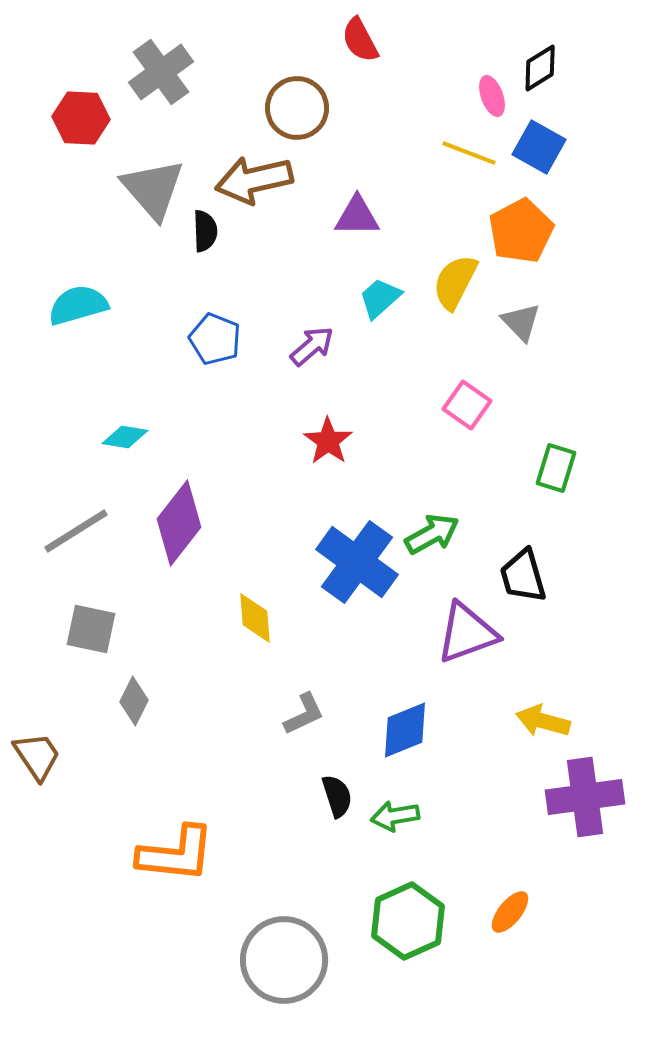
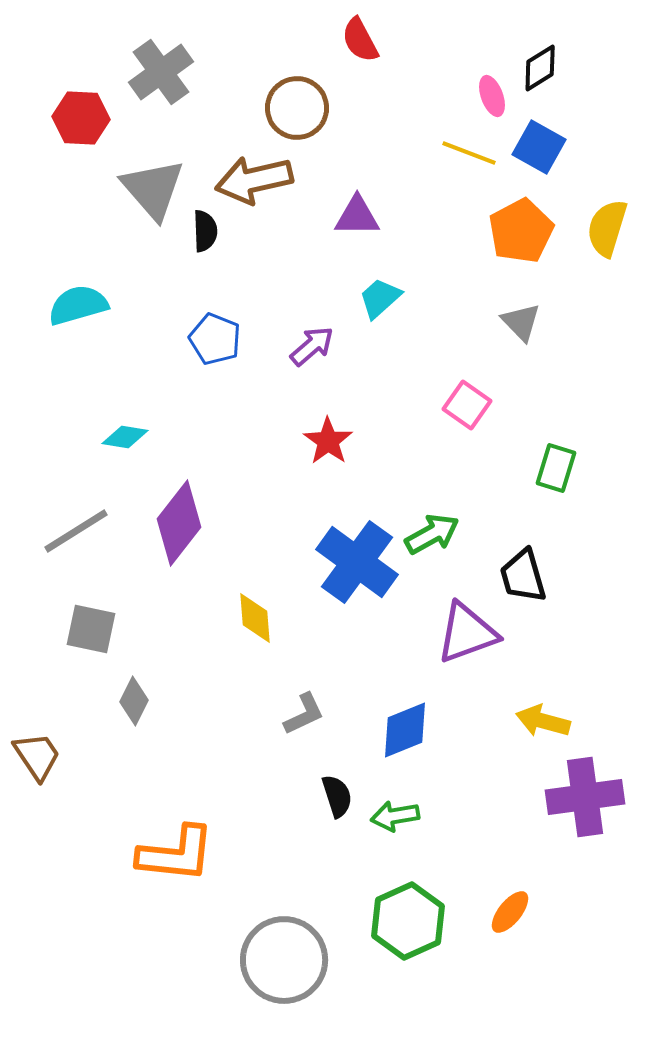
yellow semicircle at (455, 282): moved 152 px right, 54 px up; rotated 10 degrees counterclockwise
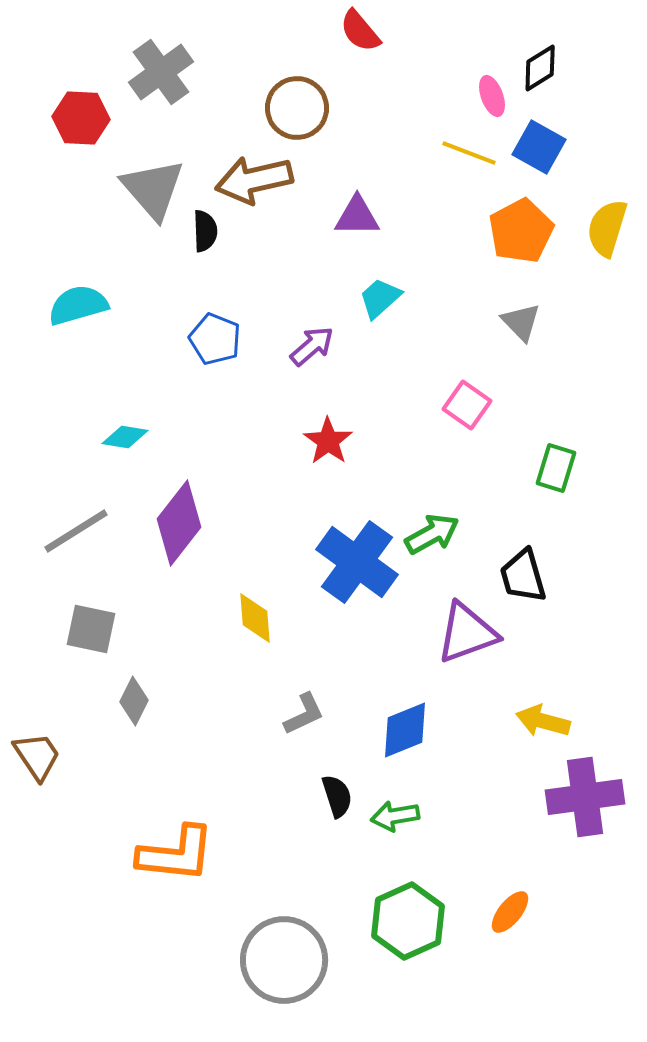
red semicircle at (360, 40): moved 9 px up; rotated 12 degrees counterclockwise
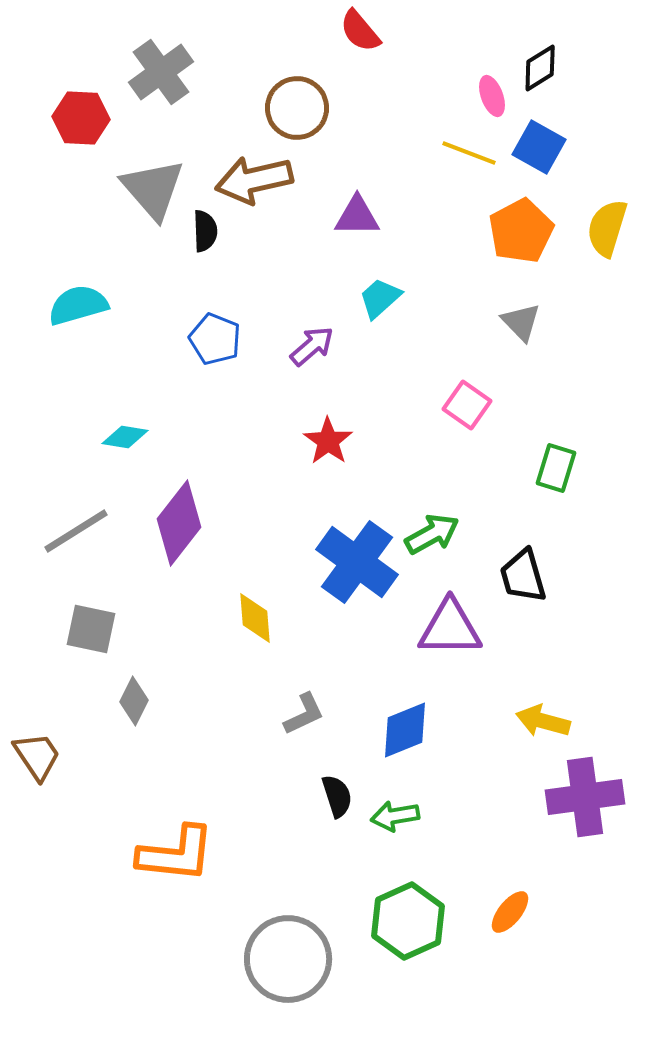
purple triangle at (467, 633): moved 17 px left, 5 px up; rotated 20 degrees clockwise
gray circle at (284, 960): moved 4 px right, 1 px up
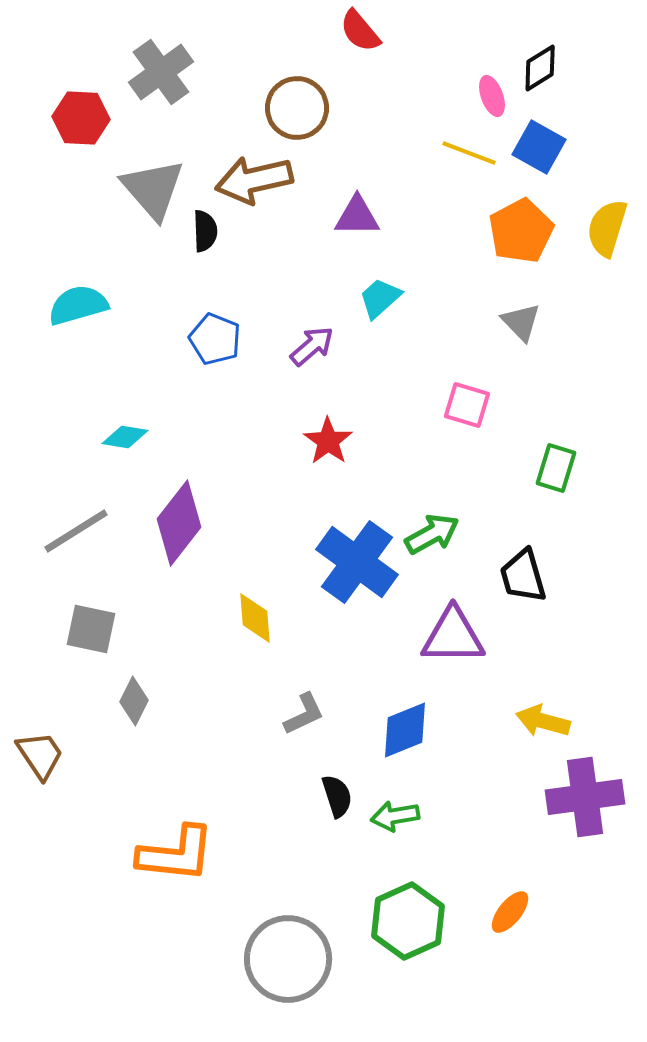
pink square at (467, 405): rotated 18 degrees counterclockwise
purple triangle at (450, 628): moved 3 px right, 8 px down
brown trapezoid at (37, 756): moved 3 px right, 1 px up
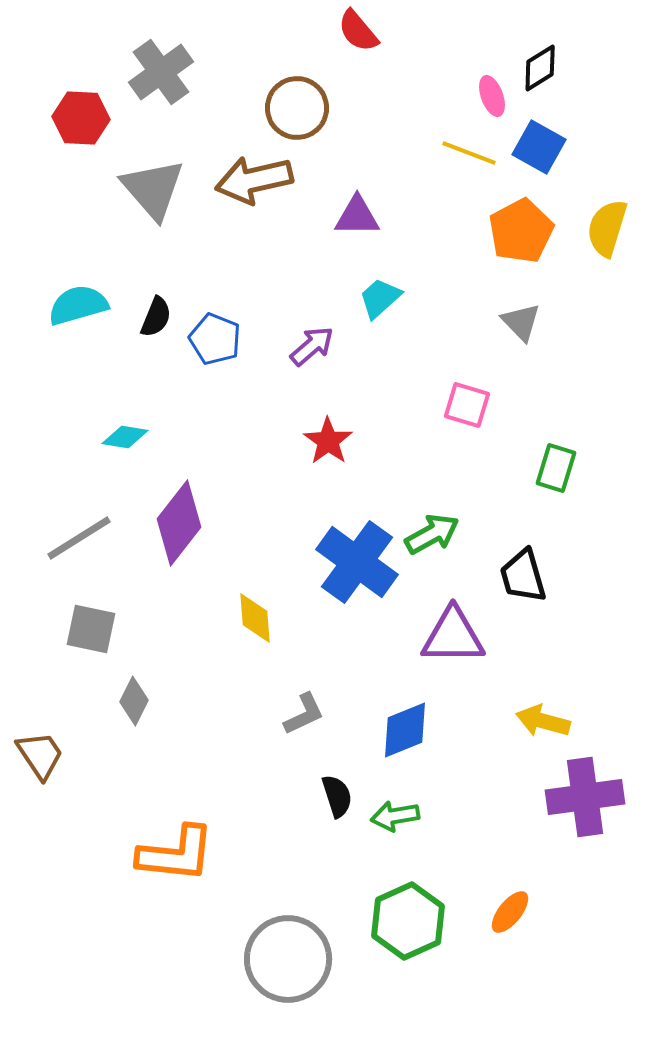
red semicircle at (360, 31): moved 2 px left
black semicircle at (205, 231): moved 49 px left, 86 px down; rotated 24 degrees clockwise
gray line at (76, 531): moved 3 px right, 7 px down
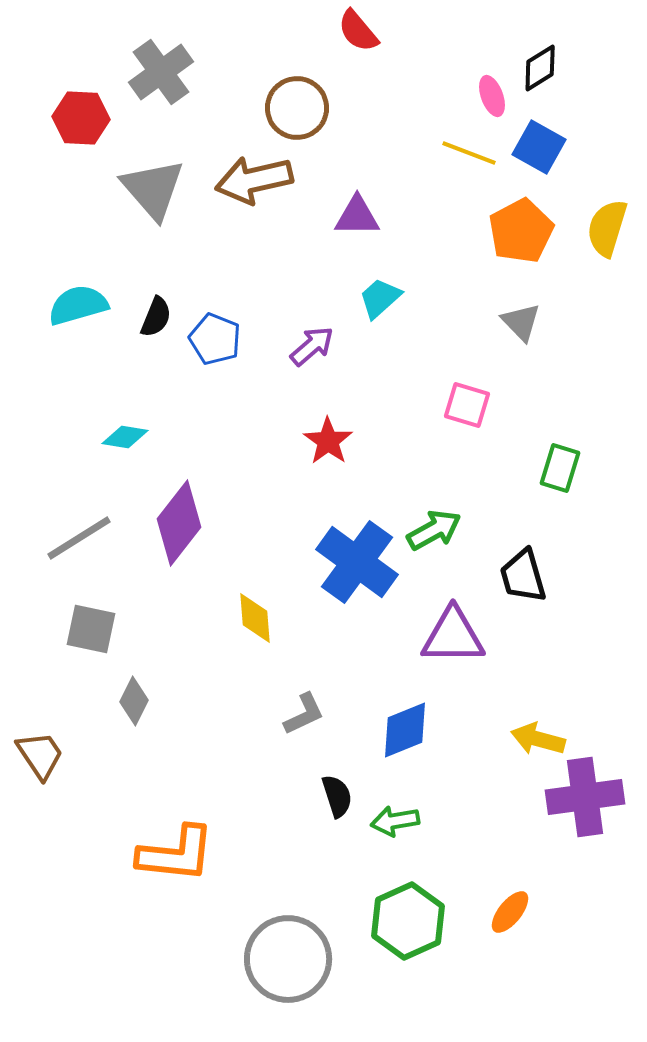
green rectangle at (556, 468): moved 4 px right
green arrow at (432, 534): moved 2 px right, 4 px up
yellow arrow at (543, 721): moved 5 px left, 18 px down
green arrow at (395, 816): moved 5 px down
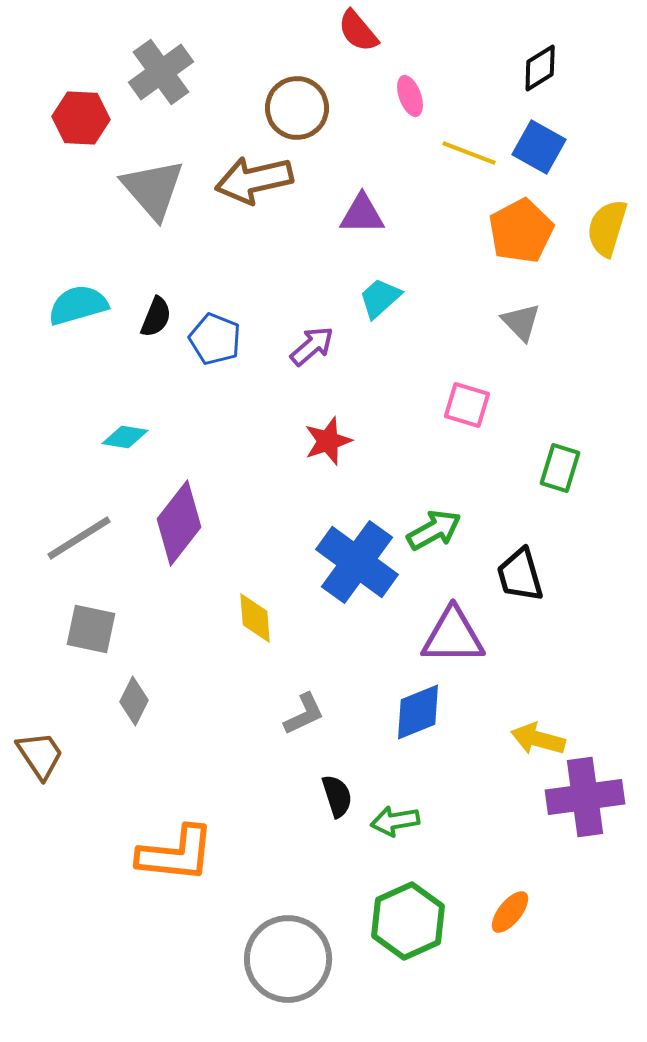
pink ellipse at (492, 96): moved 82 px left
purple triangle at (357, 216): moved 5 px right, 2 px up
red star at (328, 441): rotated 18 degrees clockwise
black trapezoid at (523, 576): moved 3 px left, 1 px up
blue diamond at (405, 730): moved 13 px right, 18 px up
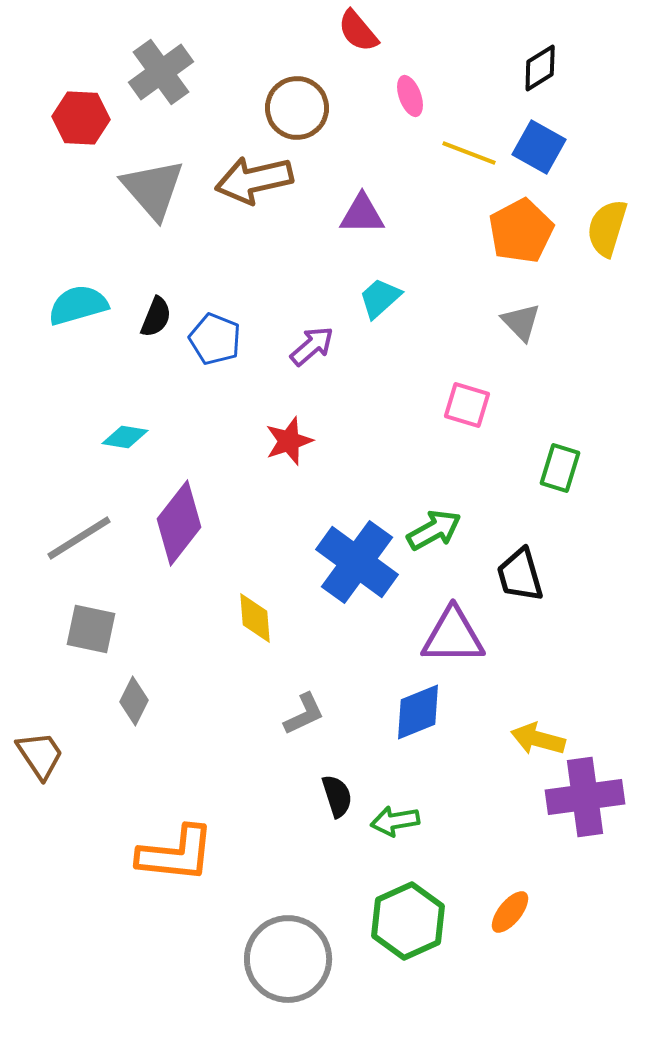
red star at (328, 441): moved 39 px left
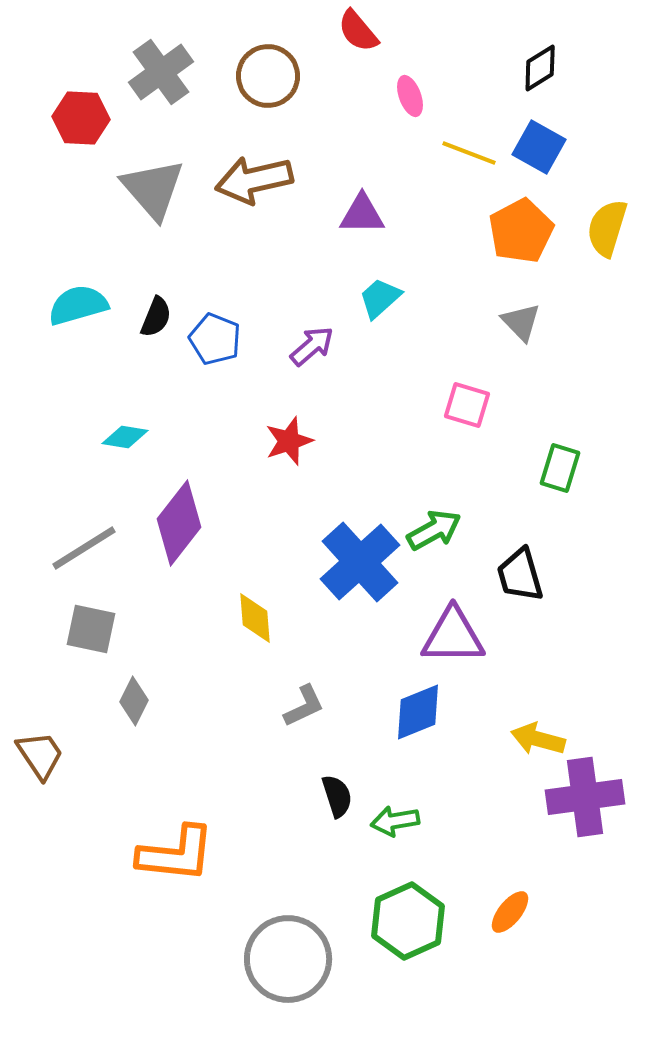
brown circle at (297, 108): moved 29 px left, 32 px up
gray line at (79, 538): moved 5 px right, 10 px down
blue cross at (357, 562): moved 3 px right; rotated 12 degrees clockwise
gray L-shape at (304, 714): moved 8 px up
